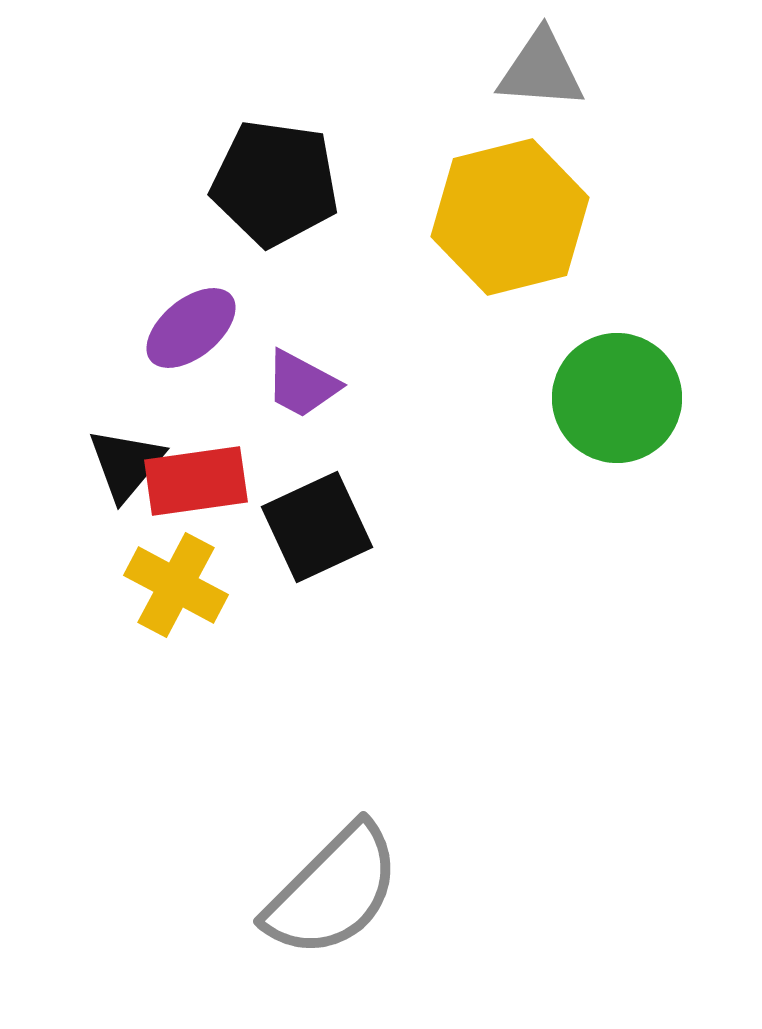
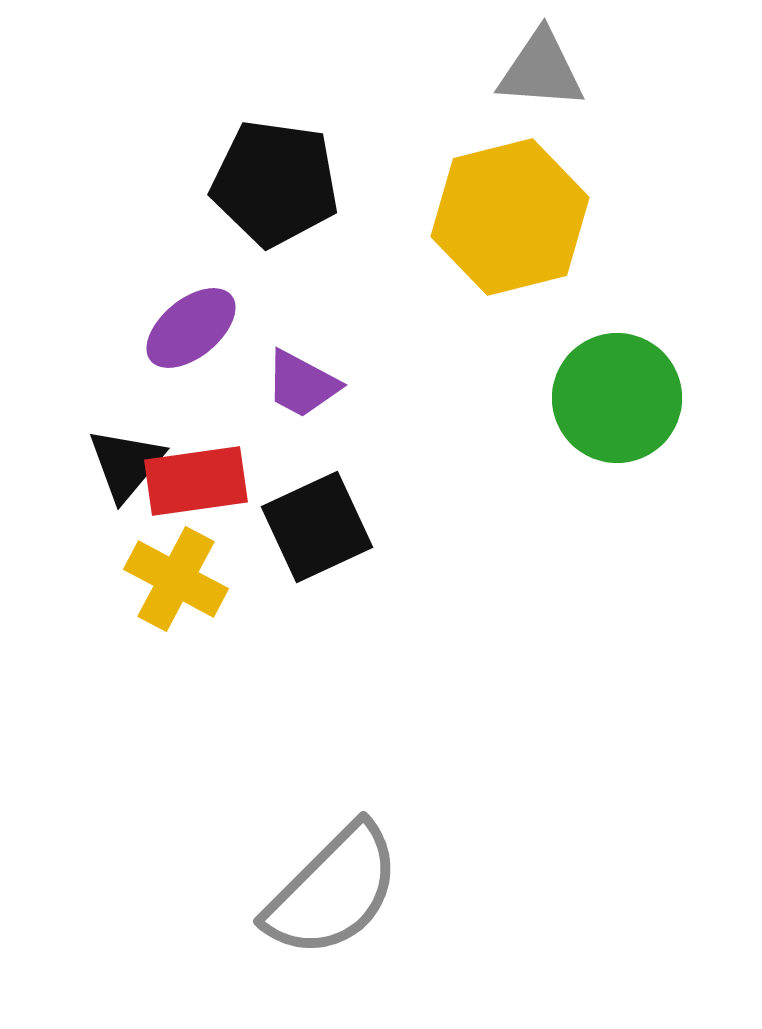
yellow cross: moved 6 px up
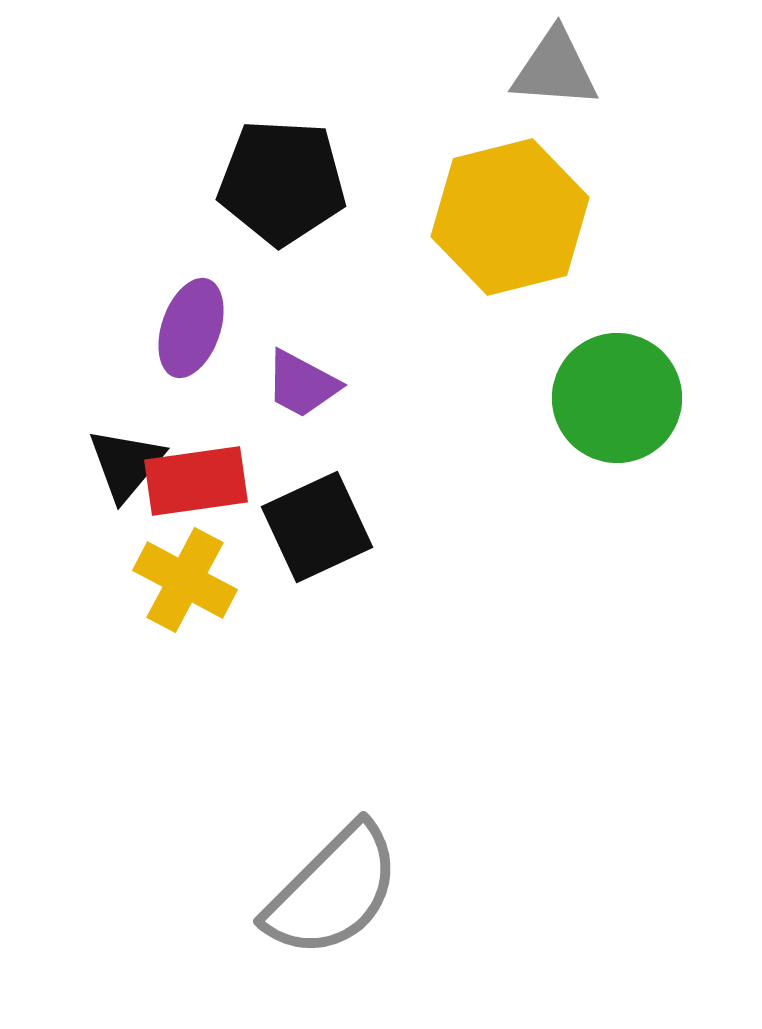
gray triangle: moved 14 px right, 1 px up
black pentagon: moved 7 px right, 1 px up; rotated 5 degrees counterclockwise
purple ellipse: rotated 32 degrees counterclockwise
yellow cross: moved 9 px right, 1 px down
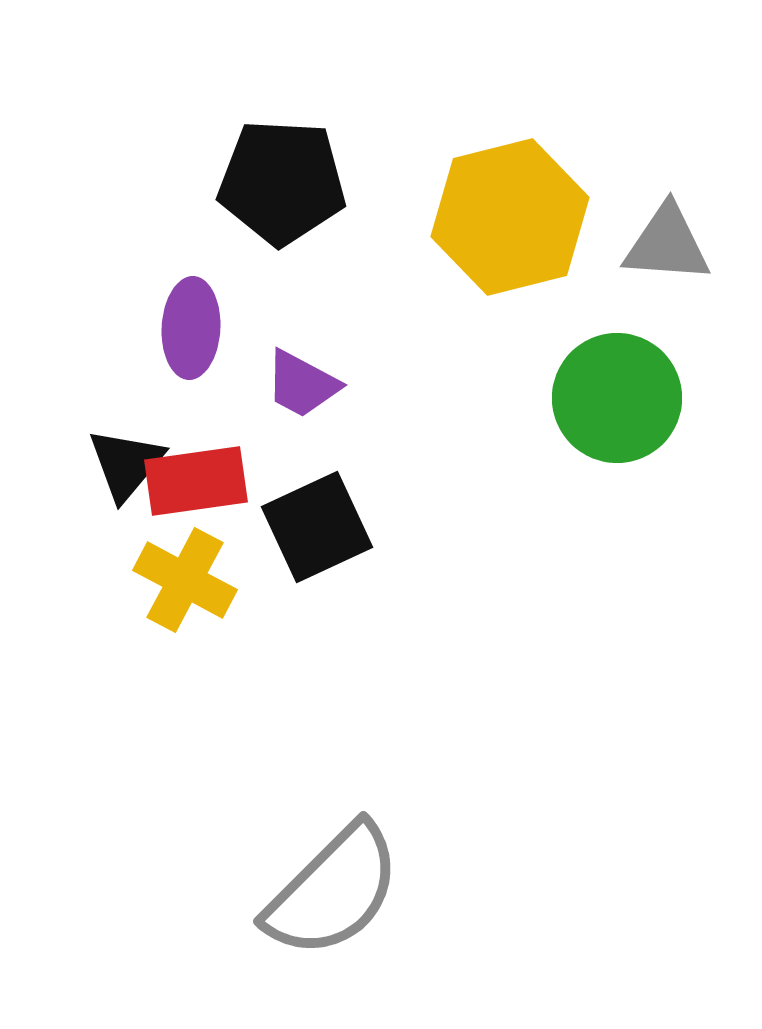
gray triangle: moved 112 px right, 175 px down
purple ellipse: rotated 16 degrees counterclockwise
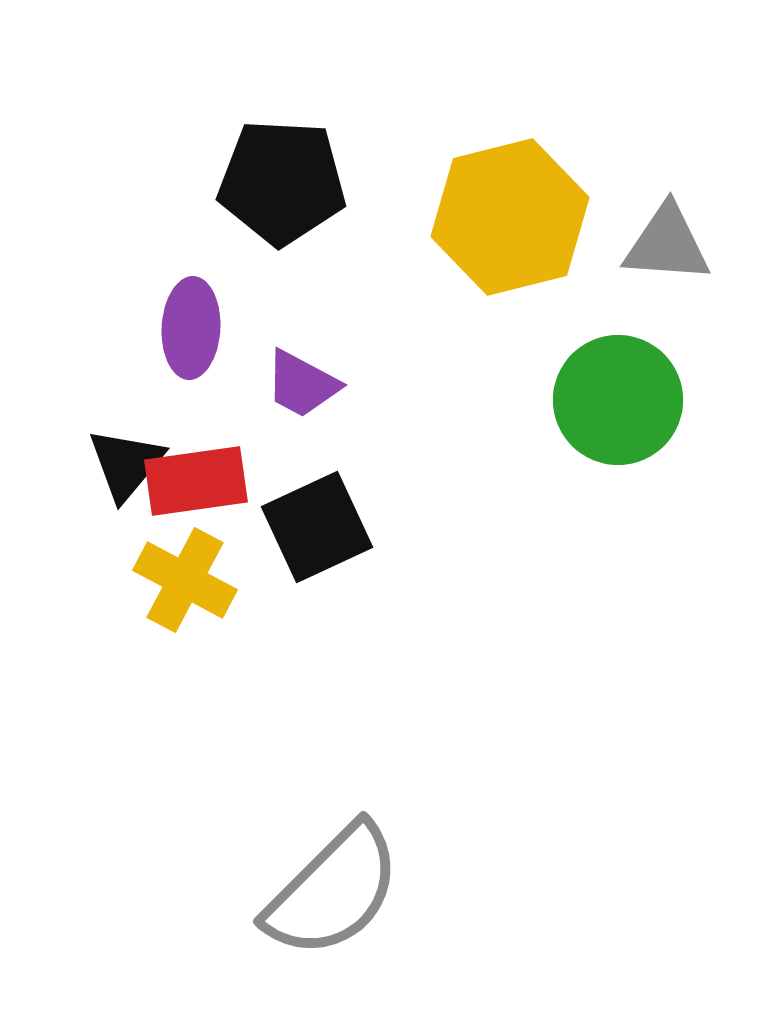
green circle: moved 1 px right, 2 px down
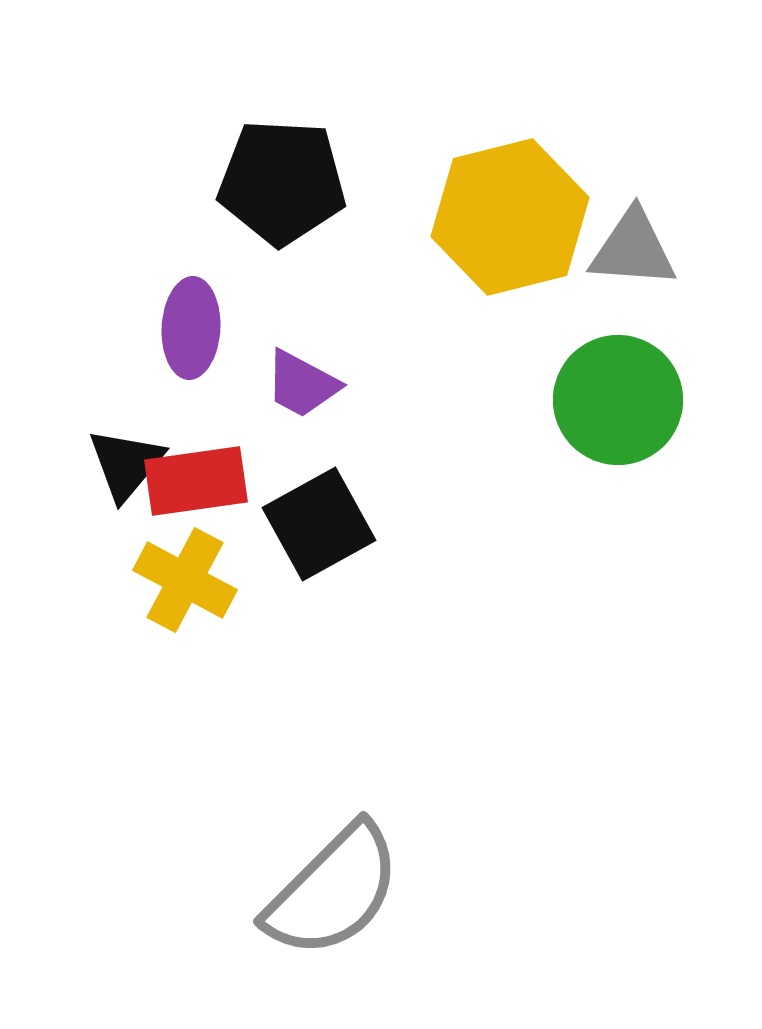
gray triangle: moved 34 px left, 5 px down
black square: moved 2 px right, 3 px up; rotated 4 degrees counterclockwise
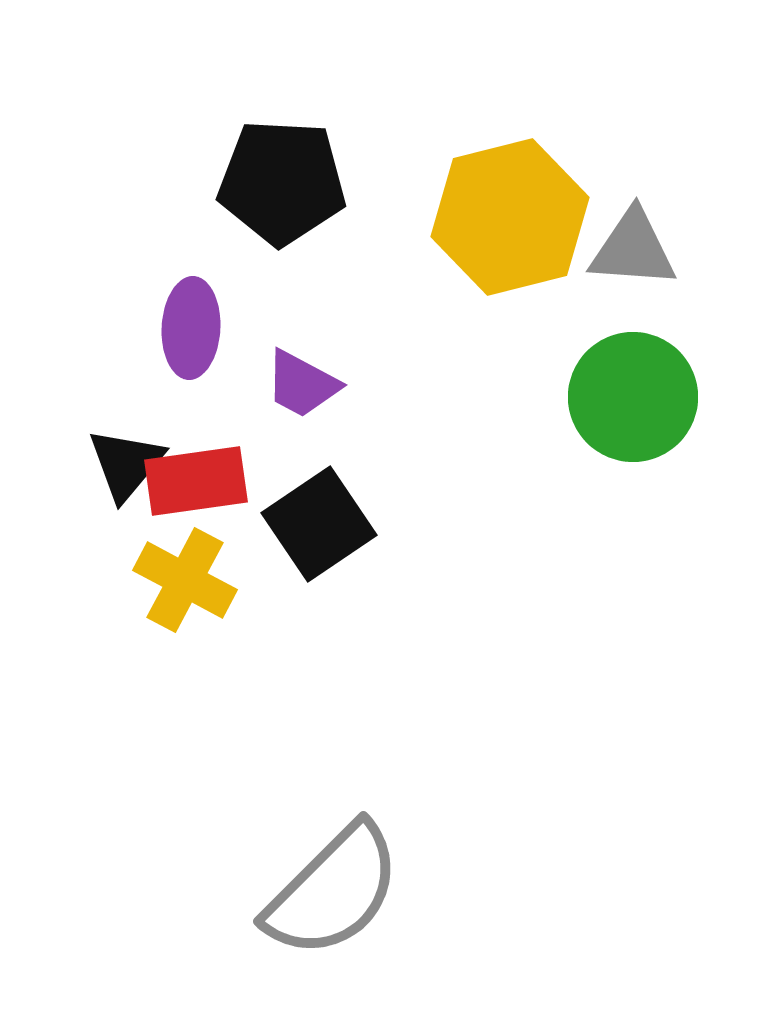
green circle: moved 15 px right, 3 px up
black square: rotated 5 degrees counterclockwise
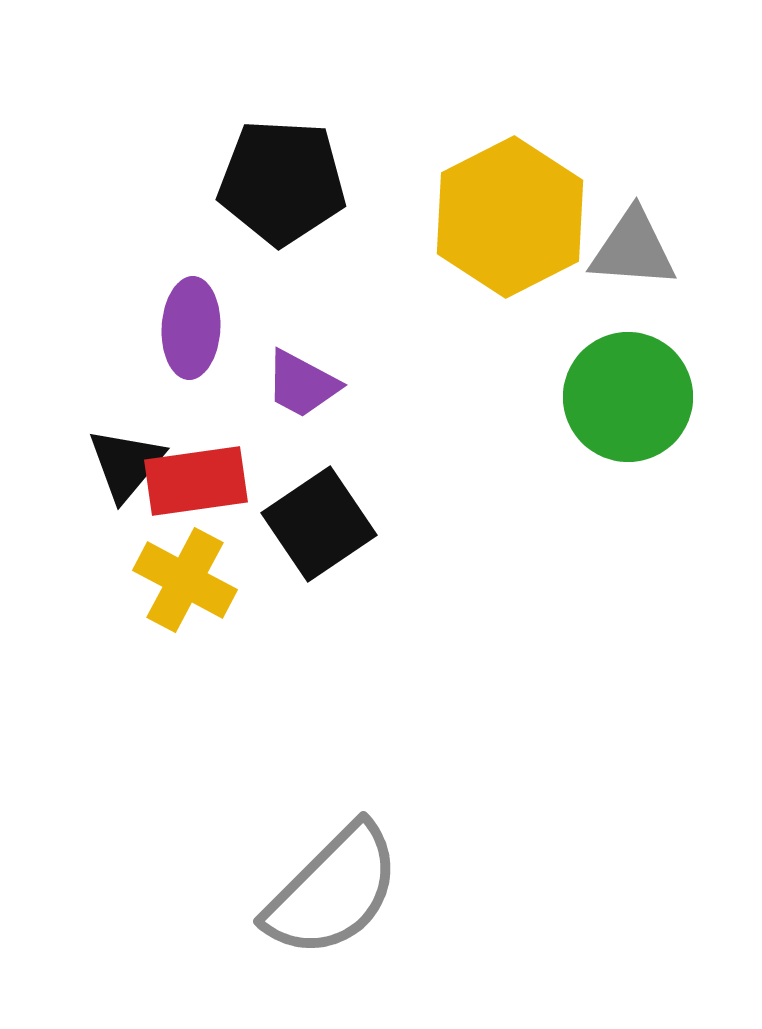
yellow hexagon: rotated 13 degrees counterclockwise
green circle: moved 5 px left
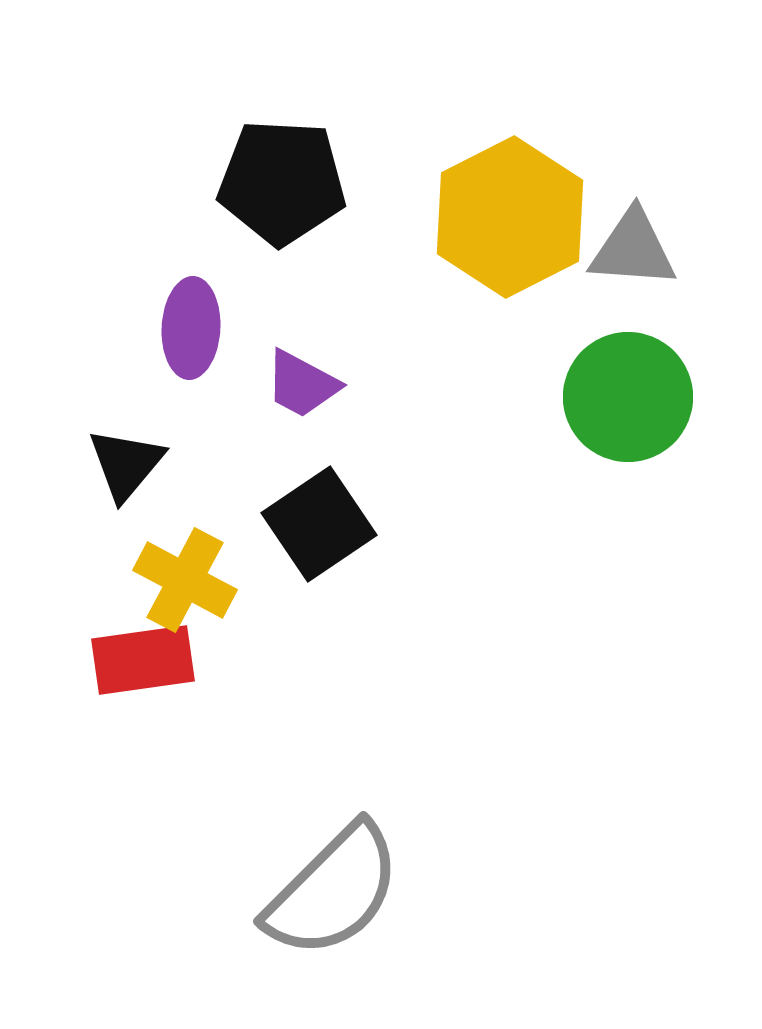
red rectangle: moved 53 px left, 179 px down
